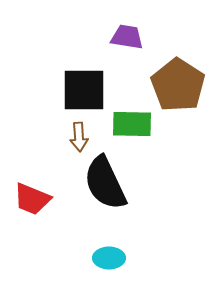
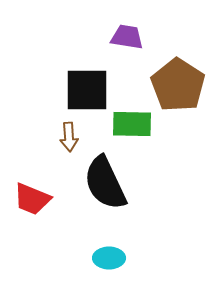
black square: moved 3 px right
brown arrow: moved 10 px left
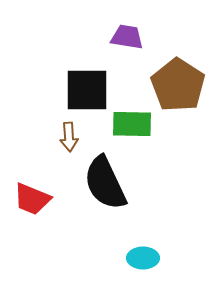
cyan ellipse: moved 34 px right
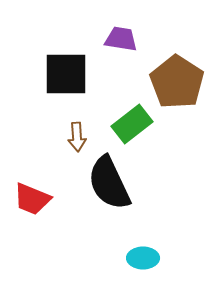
purple trapezoid: moved 6 px left, 2 px down
brown pentagon: moved 1 px left, 3 px up
black square: moved 21 px left, 16 px up
green rectangle: rotated 39 degrees counterclockwise
brown arrow: moved 8 px right
black semicircle: moved 4 px right
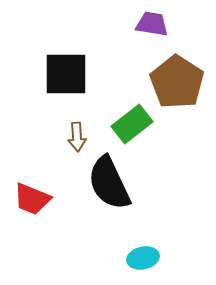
purple trapezoid: moved 31 px right, 15 px up
cyan ellipse: rotated 12 degrees counterclockwise
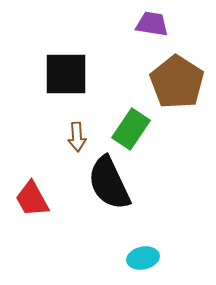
green rectangle: moved 1 px left, 5 px down; rotated 18 degrees counterclockwise
red trapezoid: rotated 39 degrees clockwise
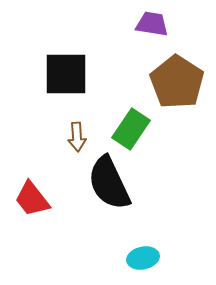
red trapezoid: rotated 9 degrees counterclockwise
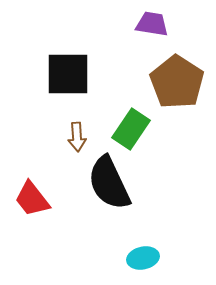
black square: moved 2 px right
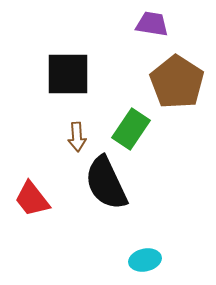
black semicircle: moved 3 px left
cyan ellipse: moved 2 px right, 2 px down
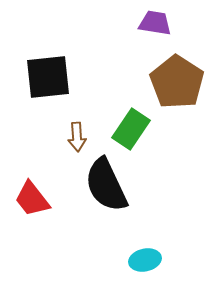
purple trapezoid: moved 3 px right, 1 px up
black square: moved 20 px left, 3 px down; rotated 6 degrees counterclockwise
black semicircle: moved 2 px down
